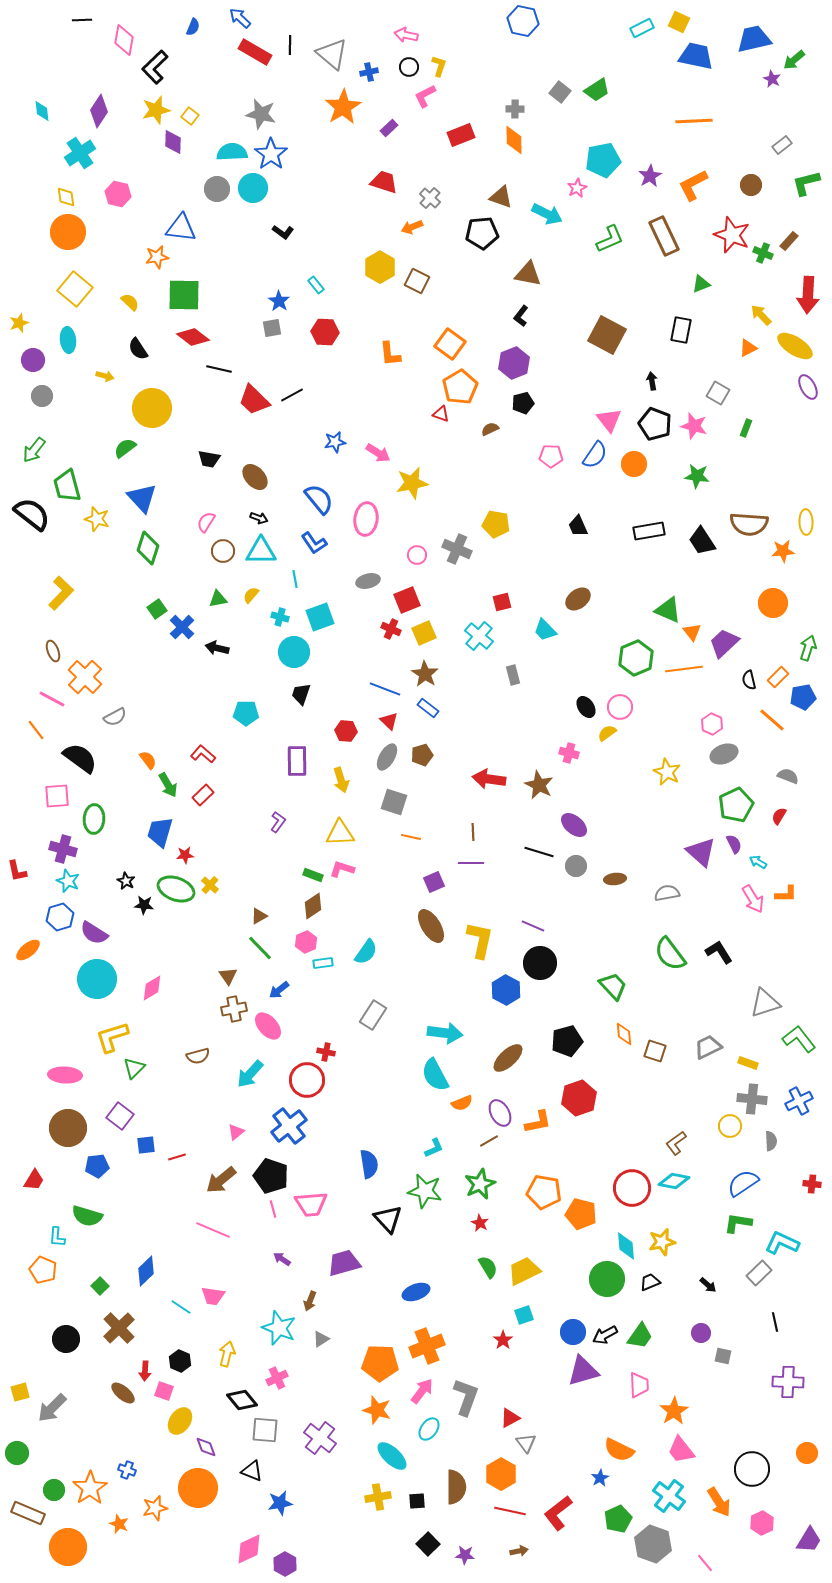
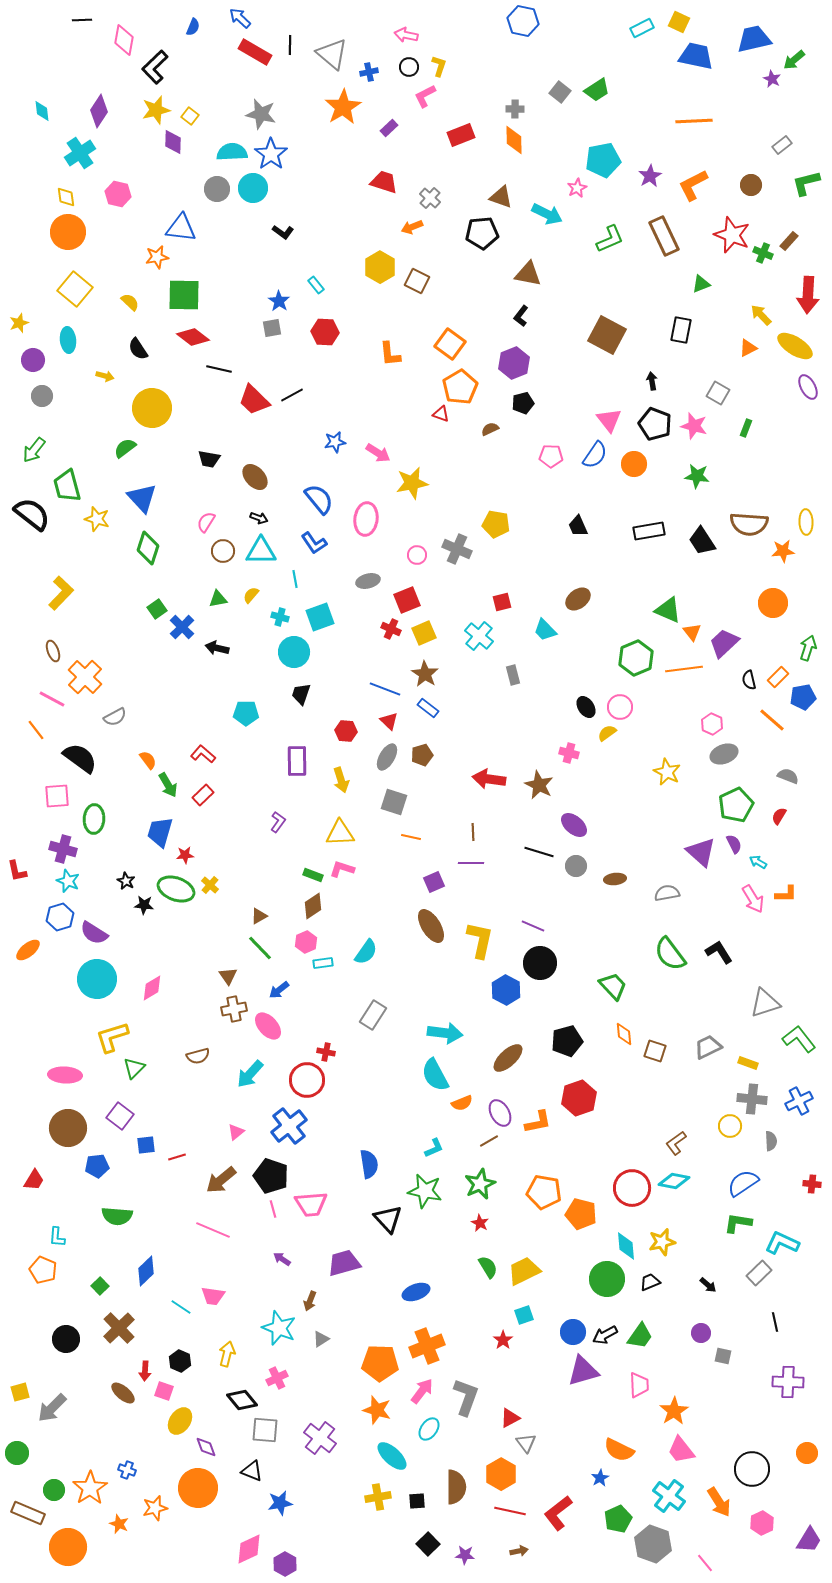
green semicircle at (87, 1216): moved 30 px right; rotated 12 degrees counterclockwise
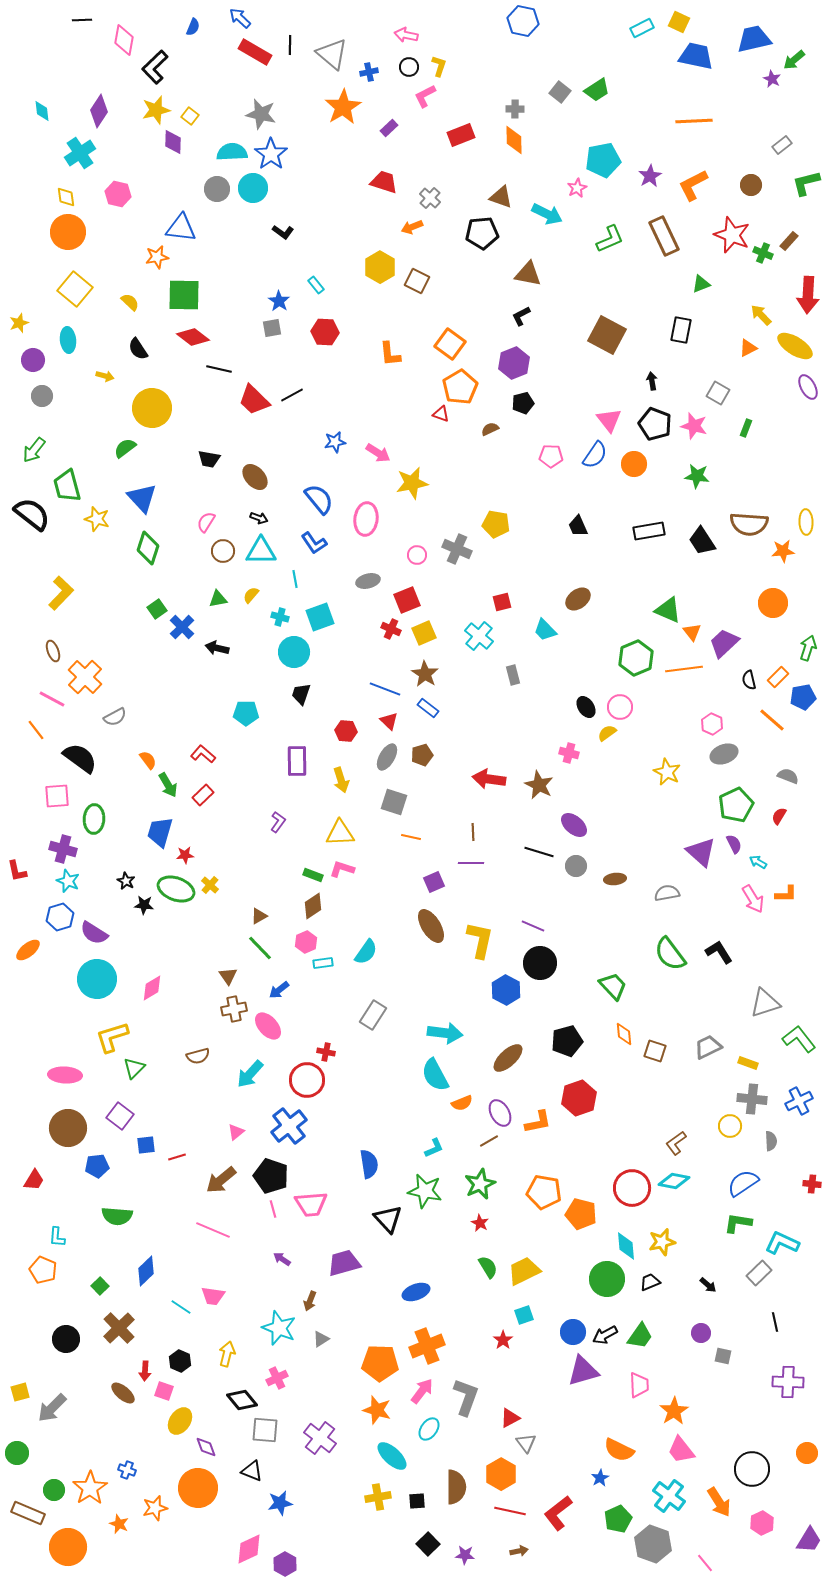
black L-shape at (521, 316): rotated 25 degrees clockwise
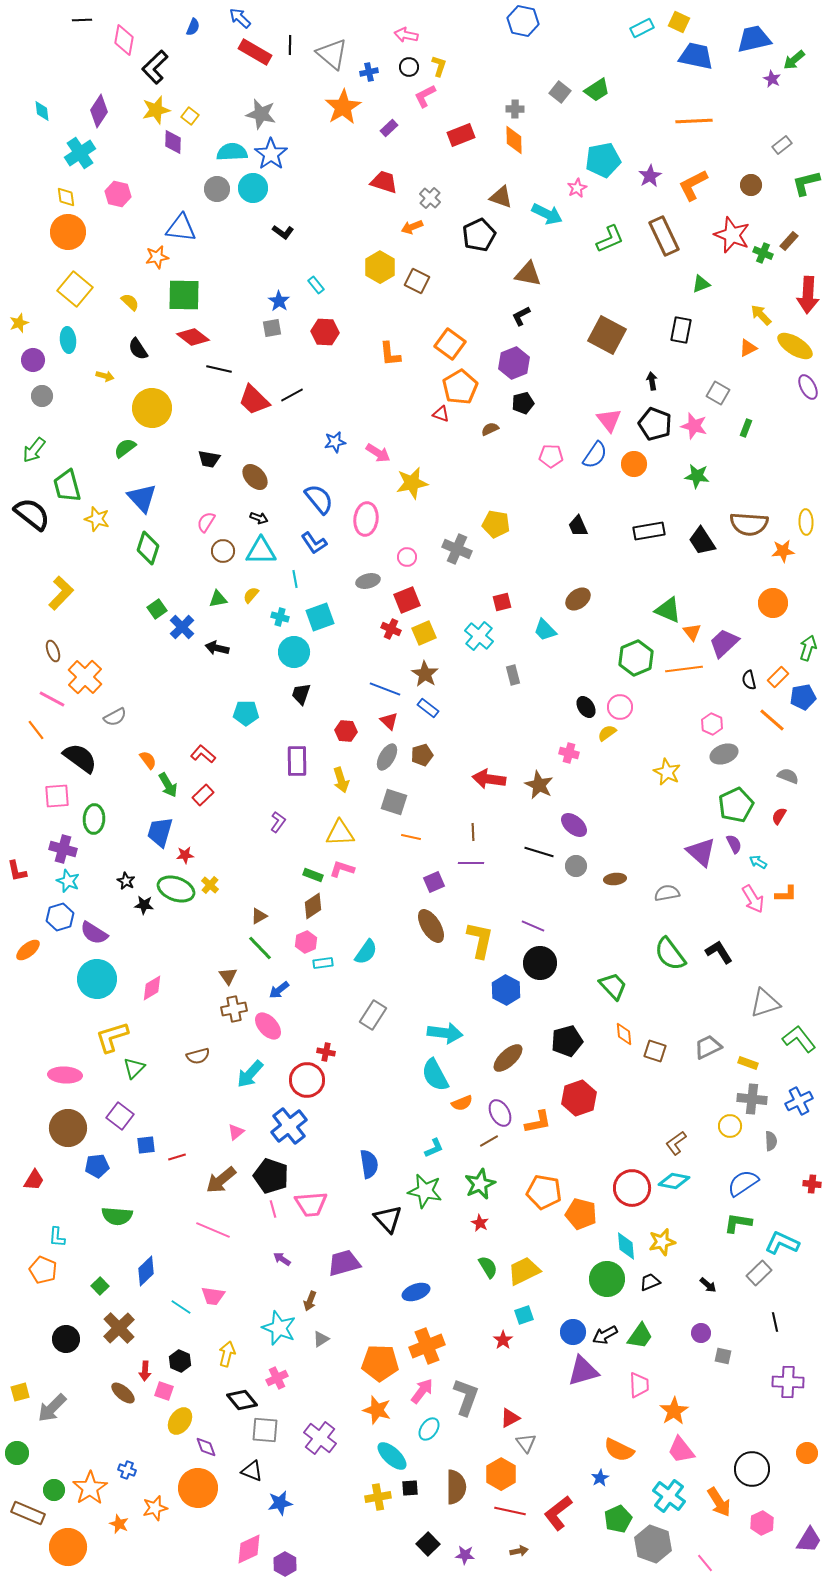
black pentagon at (482, 233): moved 3 px left, 2 px down; rotated 20 degrees counterclockwise
pink circle at (417, 555): moved 10 px left, 2 px down
black square at (417, 1501): moved 7 px left, 13 px up
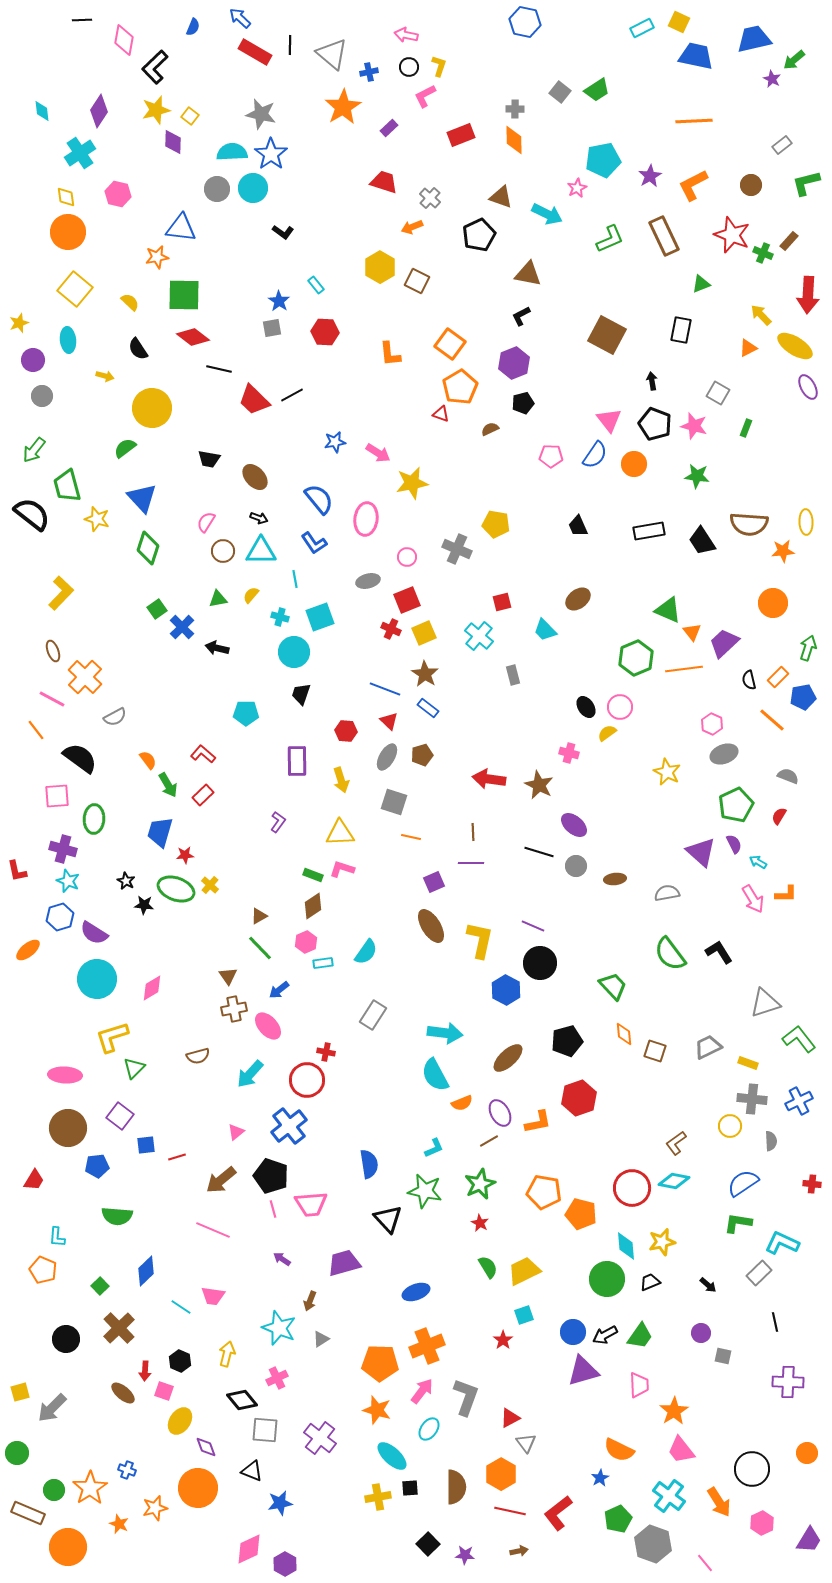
blue hexagon at (523, 21): moved 2 px right, 1 px down
